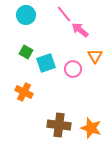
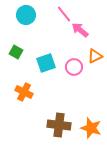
green square: moved 10 px left
orange triangle: rotated 35 degrees clockwise
pink circle: moved 1 px right, 2 px up
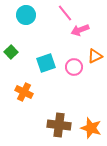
pink line: moved 1 px right, 1 px up
pink arrow: rotated 60 degrees counterclockwise
green square: moved 5 px left; rotated 16 degrees clockwise
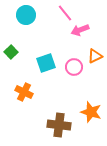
orange star: moved 16 px up
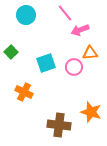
orange triangle: moved 5 px left, 3 px up; rotated 21 degrees clockwise
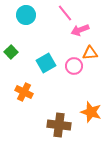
cyan square: rotated 12 degrees counterclockwise
pink circle: moved 1 px up
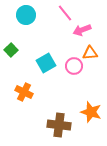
pink arrow: moved 2 px right
green square: moved 2 px up
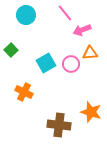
pink circle: moved 3 px left, 2 px up
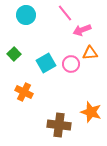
green square: moved 3 px right, 4 px down
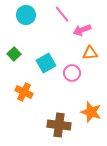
pink line: moved 3 px left, 1 px down
pink circle: moved 1 px right, 9 px down
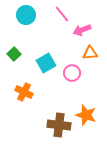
orange star: moved 5 px left, 3 px down
